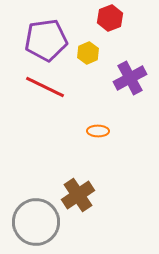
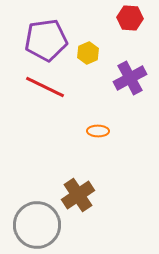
red hexagon: moved 20 px right; rotated 25 degrees clockwise
gray circle: moved 1 px right, 3 px down
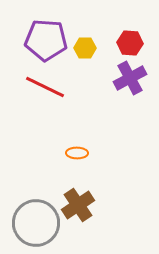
red hexagon: moved 25 px down
purple pentagon: rotated 12 degrees clockwise
yellow hexagon: moved 3 px left, 5 px up; rotated 25 degrees clockwise
orange ellipse: moved 21 px left, 22 px down
brown cross: moved 10 px down
gray circle: moved 1 px left, 2 px up
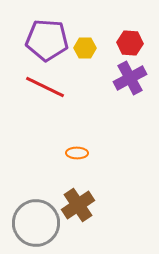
purple pentagon: moved 1 px right
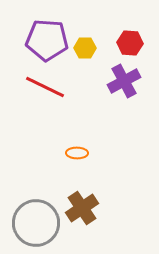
purple cross: moved 6 px left, 3 px down
brown cross: moved 4 px right, 3 px down
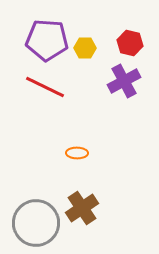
red hexagon: rotated 10 degrees clockwise
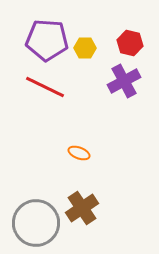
orange ellipse: moved 2 px right; rotated 20 degrees clockwise
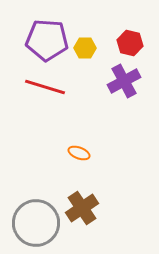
red line: rotated 9 degrees counterclockwise
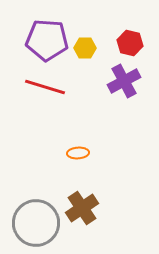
orange ellipse: moved 1 px left; rotated 25 degrees counterclockwise
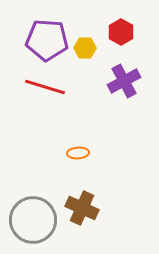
red hexagon: moved 9 px left, 11 px up; rotated 15 degrees clockwise
brown cross: rotated 32 degrees counterclockwise
gray circle: moved 3 px left, 3 px up
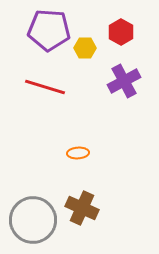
purple pentagon: moved 2 px right, 10 px up
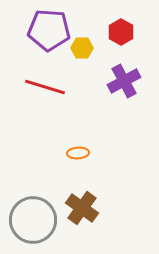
yellow hexagon: moved 3 px left
brown cross: rotated 12 degrees clockwise
